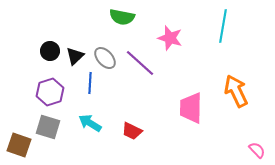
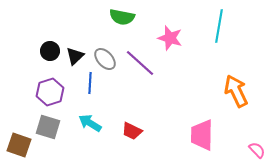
cyan line: moved 4 px left
gray ellipse: moved 1 px down
pink trapezoid: moved 11 px right, 27 px down
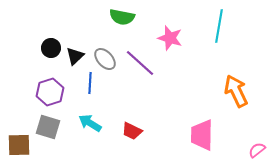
black circle: moved 1 px right, 3 px up
brown square: rotated 20 degrees counterclockwise
pink semicircle: rotated 84 degrees counterclockwise
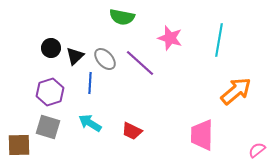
cyan line: moved 14 px down
orange arrow: rotated 76 degrees clockwise
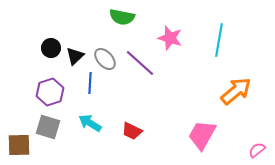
pink trapezoid: rotated 28 degrees clockwise
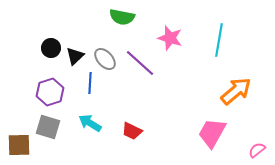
pink trapezoid: moved 10 px right, 2 px up
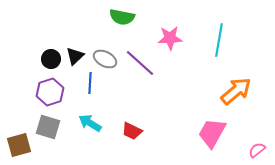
pink star: rotated 20 degrees counterclockwise
black circle: moved 11 px down
gray ellipse: rotated 20 degrees counterclockwise
brown square: rotated 15 degrees counterclockwise
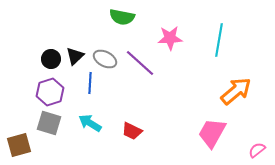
gray square: moved 1 px right, 4 px up
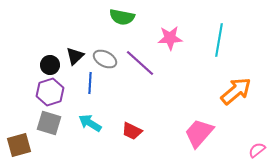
black circle: moved 1 px left, 6 px down
pink trapezoid: moved 13 px left; rotated 12 degrees clockwise
